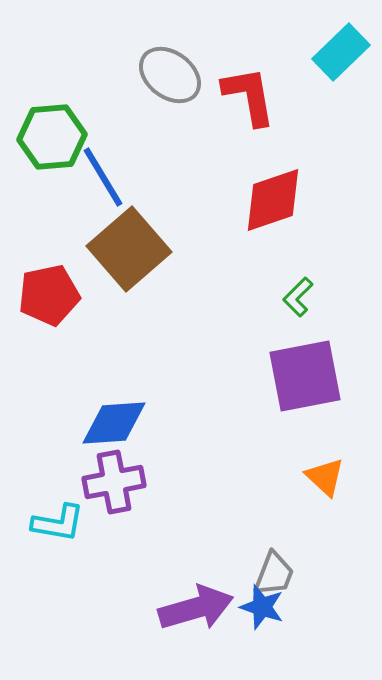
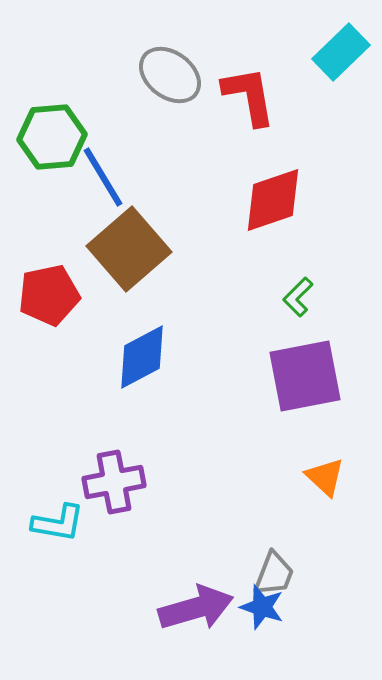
blue diamond: moved 28 px right, 66 px up; rotated 24 degrees counterclockwise
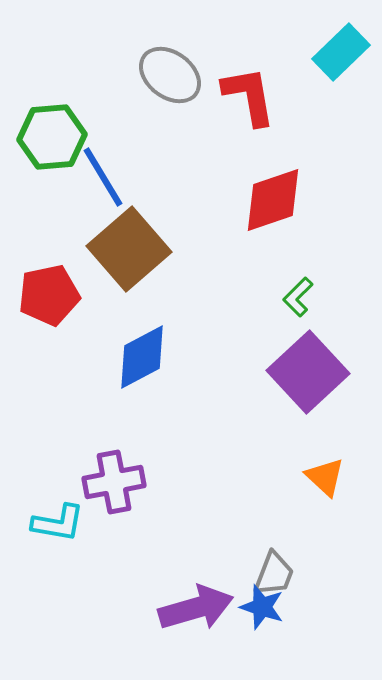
purple square: moved 3 px right, 4 px up; rotated 32 degrees counterclockwise
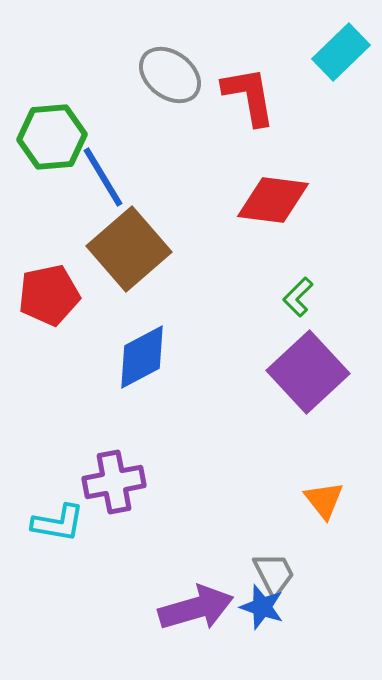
red diamond: rotated 26 degrees clockwise
orange triangle: moved 1 px left, 23 px down; rotated 9 degrees clockwise
gray trapezoid: rotated 48 degrees counterclockwise
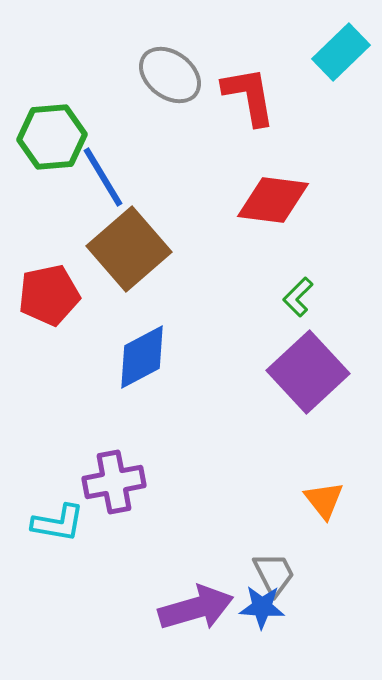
blue star: rotated 15 degrees counterclockwise
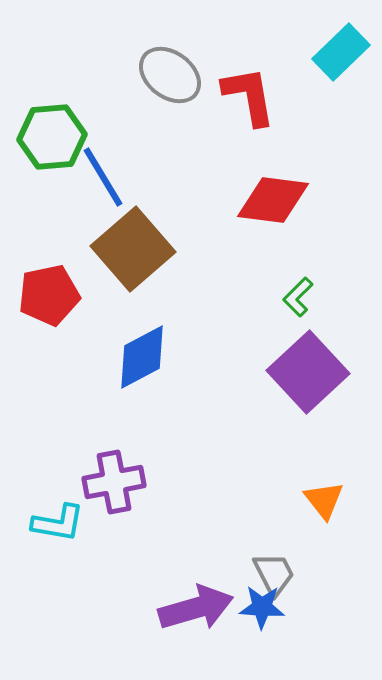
brown square: moved 4 px right
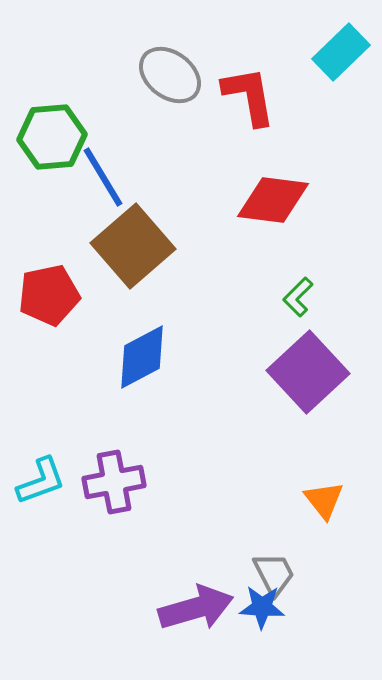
brown square: moved 3 px up
cyan L-shape: moved 17 px left, 42 px up; rotated 30 degrees counterclockwise
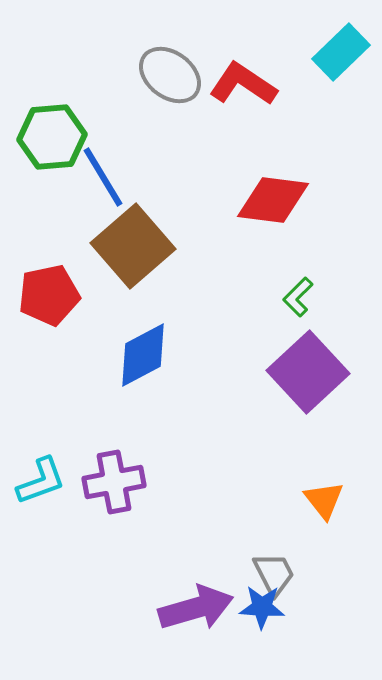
red L-shape: moved 6 px left, 12 px up; rotated 46 degrees counterclockwise
blue diamond: moved 1 px right, 2 px up
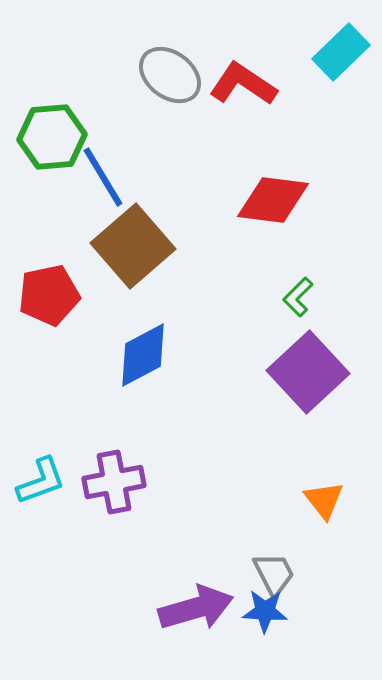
blue star: moved 3 px right, 4 px down
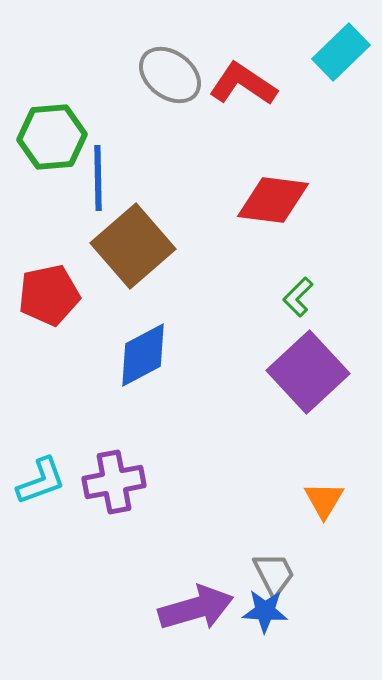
blue line: moved 5 px left, 1 px down; rotated 30 degrees clockwise
orange triangle: rotated 9 degrees clockwise
